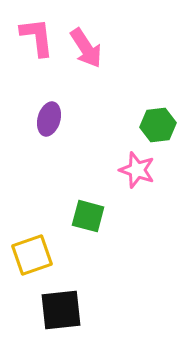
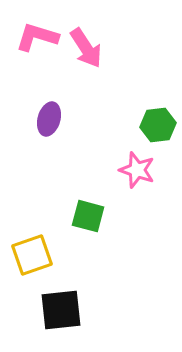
pink L-shape: rotated 66 degrees counterclockwise
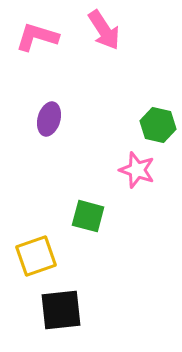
pink arrow: moved 18 px right, 18 px up
green hexagon: rotated 20 degrees clockwise
yellow square: moved 4 px right, 1 px down
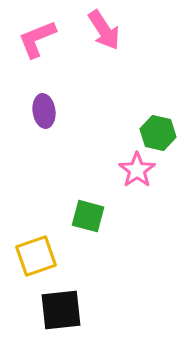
pink L-shape: moved 2 px down; rotated 39 degrees counterclockwise
purple ellipse: moved 5 px left, 8 px up; rotated 24 degrees counterclockwise
green hexagon: moved 8 px down
pink star: rotated 18 degrees clockwise
